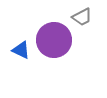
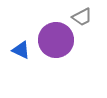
purple circle: moved 2 px right
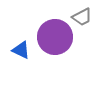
purple circle: moved 1 px left, 3 px up
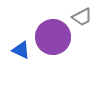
purple circle: moved 2 px left
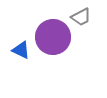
gray trapezoid: moved 1 px left
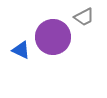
gray trapezoid: moved 3 px right
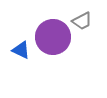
gray trapezoid: moved 2 px left, 4 px down
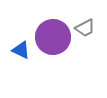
gray trapezoid: moved 3 px right, 7 px down
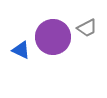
gray trapezoid: moved 2 px right
